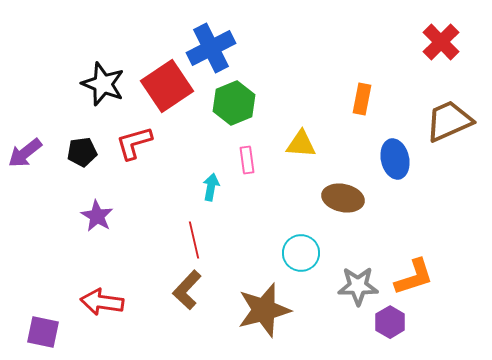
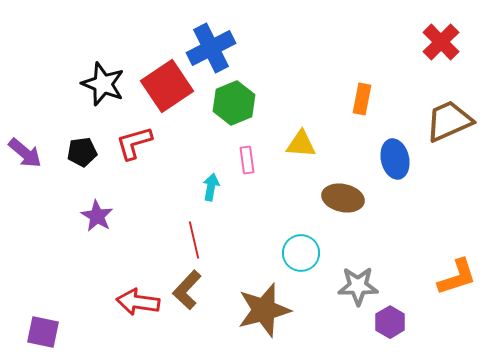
purple arrow: rotated 102 degrees counterclockwise
orange L-shape: moved 43 px right
red arrow: moved 36 px right
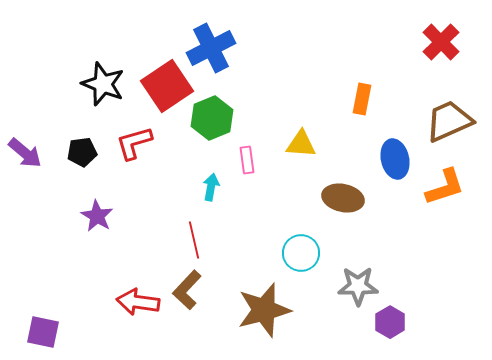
green hexagon: moved 22 px left, 15 px down
orange L-shape: moved 12 px left, 90 px up
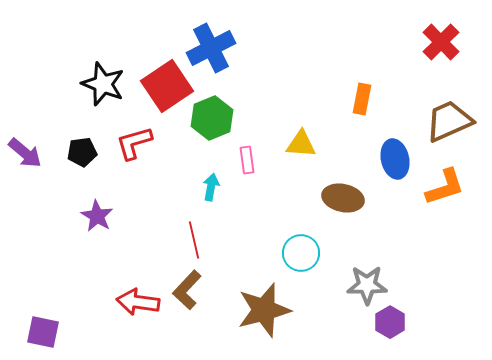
gray star: moved 9 px right, 1 px up
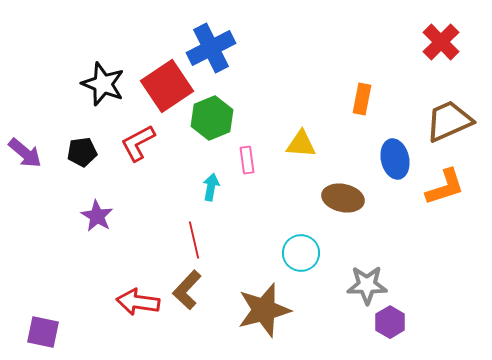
red L-shape: moved 4 px right; rotated 12 degrees counterclockwise
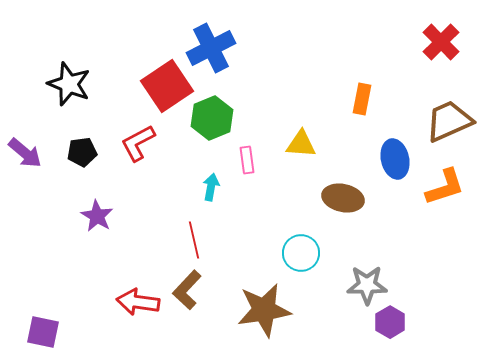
black star: moved 34 px left
brown star: rotated 6 degrees clockwise
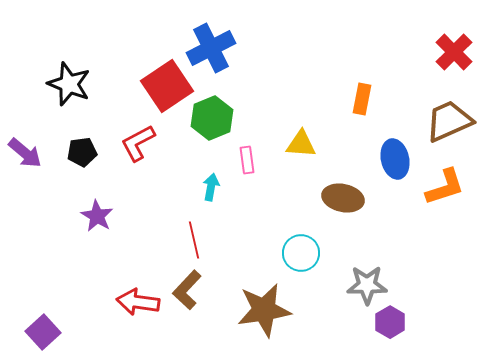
red cross: moved 13 px right, 10 px down
purple square: rotated 36 degrees clockwise
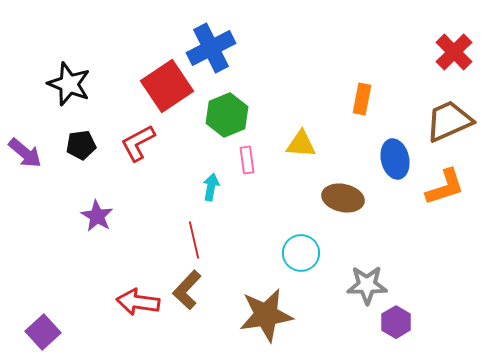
green hexagon: moved 15 px right, 3 px up
black pentagon: moved 1 px left, 7 px up
brown star: moved 2 px right, 5 px down
purple hexagon: moved 6 px right
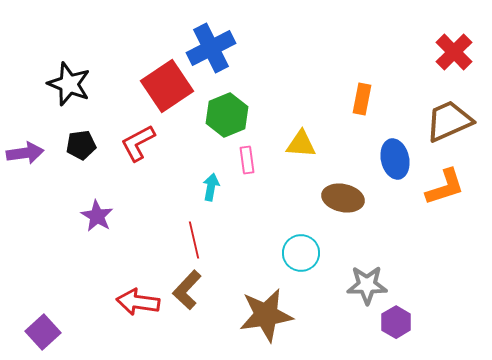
purple arrow: rotated 48 degrees counterclockwise
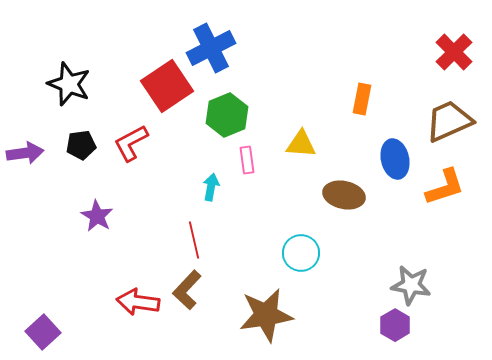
red L-shape: moved 7 px left
brown ellipse: moved 1 px right, 3 px up
gray star: moved 44 px right; rotated 9 degrees clockwise
purple hexagon: moved 1 px left, 3 px down
